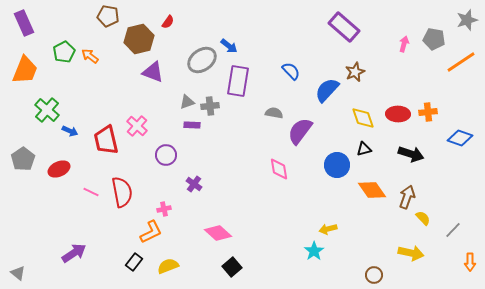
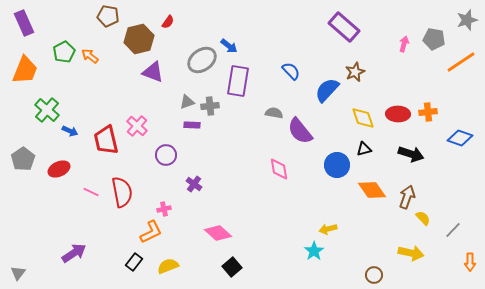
purple semicircle at (300, 131): rotated 76 degrees counterclockwise
gray triangle at (18, 273): rotated 28 degrees clockwise
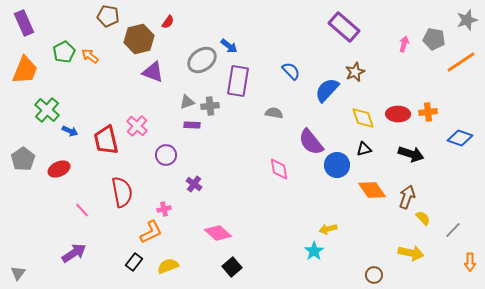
purple semicircle at (300, 131): moved 11 px right, 11 px down
pink line at (91, 192): moved 9 px left, 18 px down; rotated 21 degrees clockwise
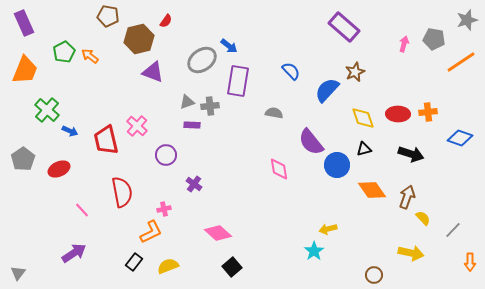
red semicircle at (168, 22): moved 2 px left, 1 px up
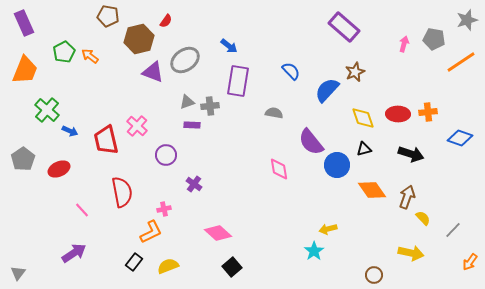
gray ellipse at (202, 60): moved 17 px left
orange arrow at (470, 262): rotated 36 degrees clockwise
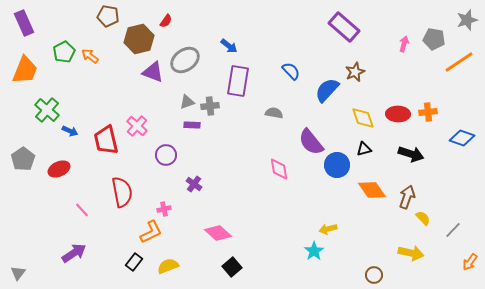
orange line at (461, 62): moved 2 px left
blue diamond at (460, 138): moved 2 px right
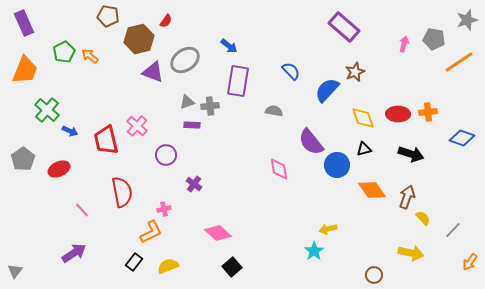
gray semicircle at (274, 113): moved 2 px up
gray triangle at (18, 273): moved 3 px left, 2 px up
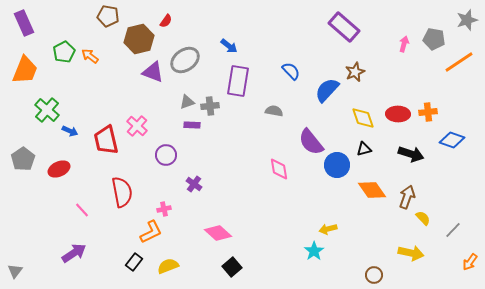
blue diamond at (462, 138): moved 10 px left, 2 px down
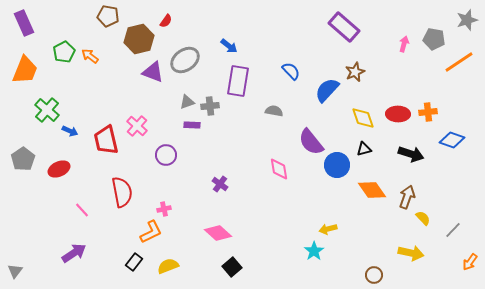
purple cross at (194, 184): moved 26 px right
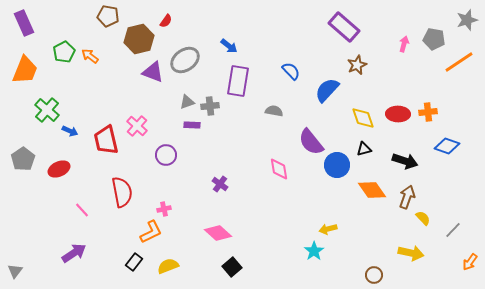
brown star at (355, 72): moved 2 px right, 7 px up
blue diamond at (452, 140): moved 5 px left, 6 px down
black arrow at (411, 154): moved 6 px left, 7 px down
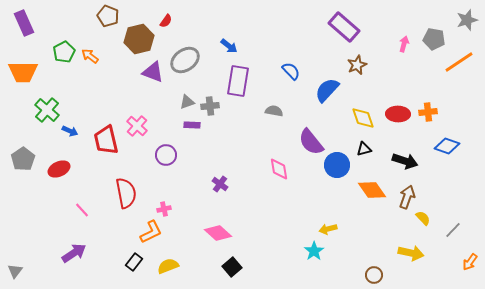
brown pentagon at (108, 16): rotated 10 degrees clockwise
orange trapezoid at (25, 70): moved 2 px left, 2 px down; rotated 68 degrees clockwise
red semicircle at (122, 192): moved 4 px right, 1 px down
